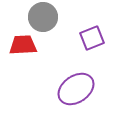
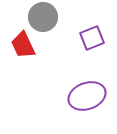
red trapezoid: rotated 112 degrees counterclockwise
purple ellipse: moved 11 px right, 7 px down; rotated 15 degrees clockwise
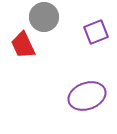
gray circle: moved 1 px right
purple square: moved 4 px right, 6 px up
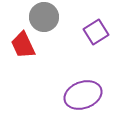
purple square: rotated 10 degrees counterclockwise
purple ellipse: moved 4 px left, 1 px up
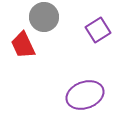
purple square: moved 2 px right, 2 px up
purple ellipse: moved 2 px right
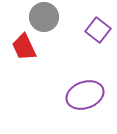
purple square: rotated 20 degrees counterclockwise
red trapezoid: moved 1 px right, 2 px down
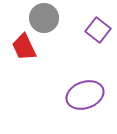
gray circle: moved 1 px down
